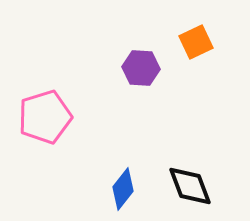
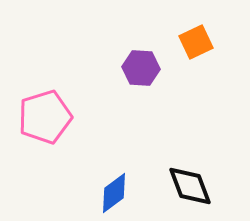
blue diamond: moved 9 px left, 4 px down; rotated 15 degrees clockwise
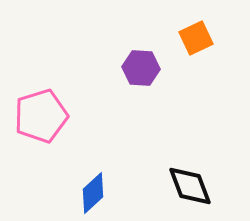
orange square: moved 4 px up
pink pentagon: moved 4 px left, 1 px up
blue diamond: moved 21 px left; rotated 6 degrees counterclockwise
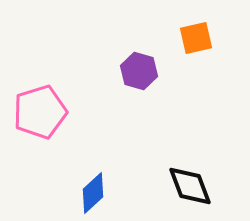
orange square: rotated 12 degrees clockwise
purple hexagon: moved 2 px left, 3 px down; rotated 12 degrees clockwise
pink pentagon: moved 1 px left, 4 px up
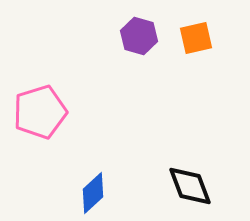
purple hexagon: moved 35 px up
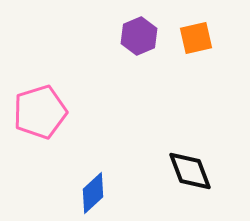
purple hexagon: rotated 21 degrees clockwise
black diamond: moved 15 px up
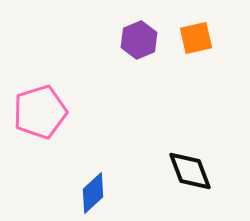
purple hexagon: moved 4 px down
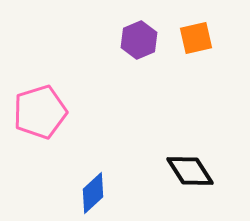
black diamond: rotated 12 degrees counterclockwise
